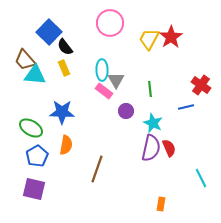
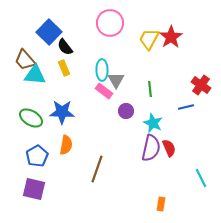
green ellipse: moved 10 px up
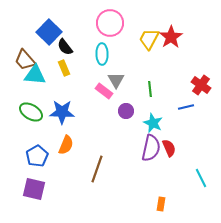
cyan ellipse: moved 16 px up
green ellipse: moved 6 px up
orange semicircle: rotated 12 degrees clockwise
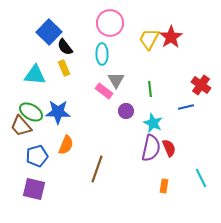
brown trapezoid: moved 4 px left, 66 px down
blue star: moved 4 px left
blue pentagon: rotated 15 degrees clockwise
orange rectangle: moved 3 px right, 18 px up
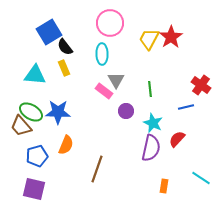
blue square: rotated 15 degrees clockwise
red semicircle: moved 8 px right, 9 px up; rotated 114 degrees counterclockwise
cyan line: rotated 30 degrees counterclockwise
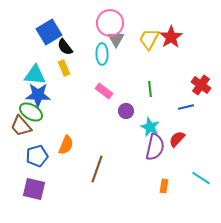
gray triangle: moved 41 px up
blue star: moved 20 px left, 17 px up
cyan star: moved 3 px left, 4 px down
purple semicircle: moved 4 px right, 1 px up
